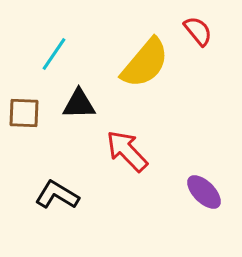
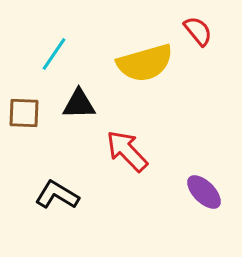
yellow semicircle: rotated 34 degrees clockwise
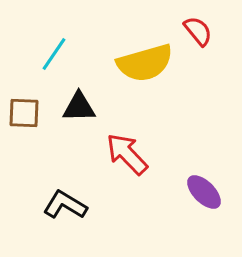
black triangle: moved 3 px down
red arrow: moved 3 px down
black L-shape: moved 8 px right, 10 px down
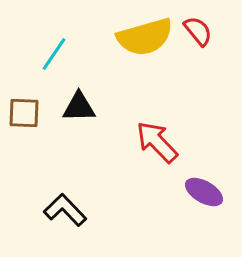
yellow semicircle: moved 26 px up
red arrow: moved 30 px right, 12 px up
purple ellipse: rotated 15 degrees counterclockwise
black L-shape: moved 5 px down; rotated 15 degrees clockwise
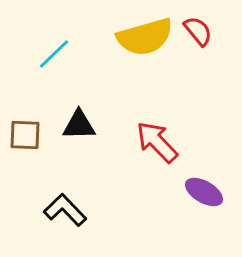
cyan line: rotated 12 degrees clockwise
black triangle: moved 18 px down
brown square: moved 1 px right, 22 px down
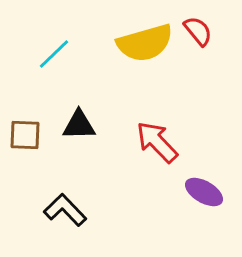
yellow semicircle: moved 6 px down
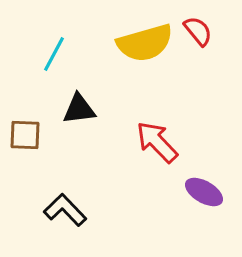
cyan line: rotated 18 degrees counterclockwise
black triangle: moved 16 px up; rotated 6 degrees counterclockwise
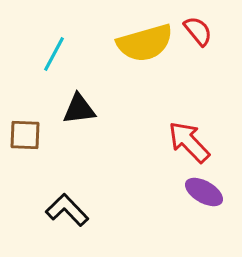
red arrow: moved 32 px right
black L-shape: moved 2 px right
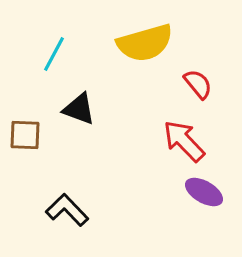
red semicircle: moved 53 px down
black triangle: rotated 27 degrees clockwise
red arrow: moved 5 px left, 1 px up
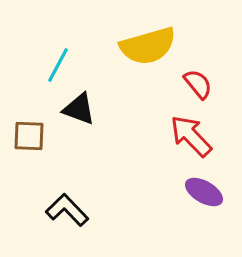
yellow semicircle: moved 3 px right, 3 px down
cyan line: moved 4 px right, 11 px down
brown square: moved 4 px right, 1 px down
red arrow: moved 7 px right, 5 px up
